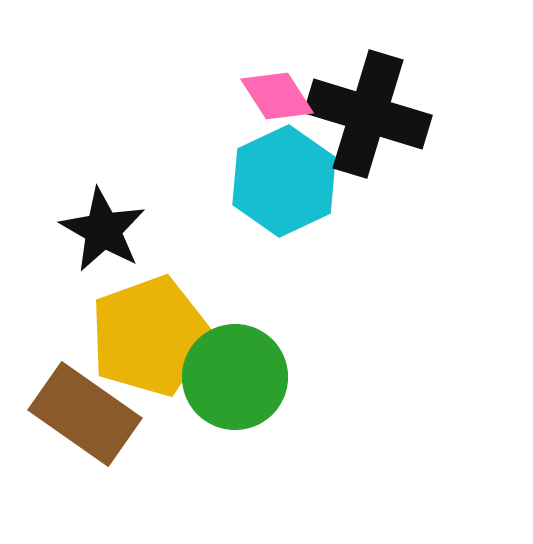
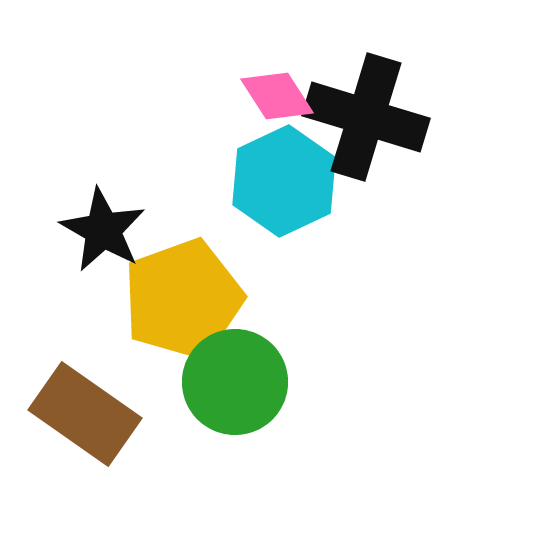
black cross: moved 2 px left, 3 px down
yellow pentagon: moved 33 px right, 37 px up
green circle: moved 5 px down
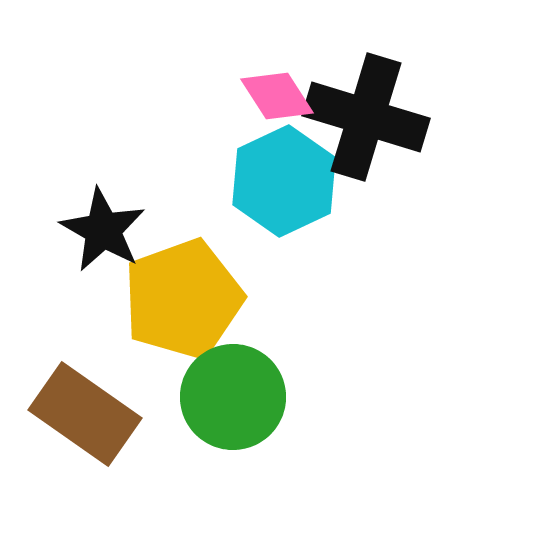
green circle: moved 2 px left, 15 px down
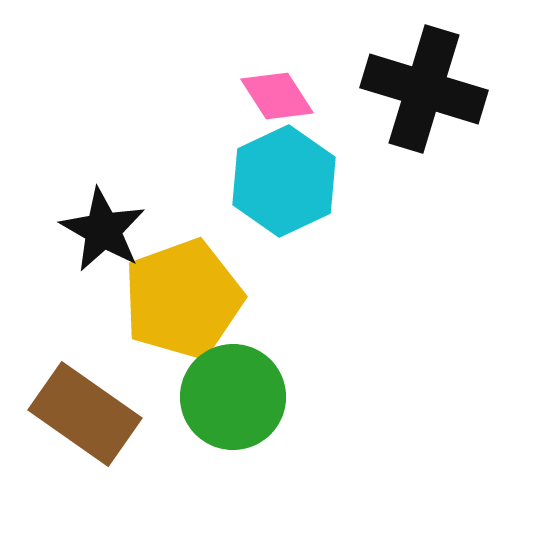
black cross: moved 58 px right, 28 px up
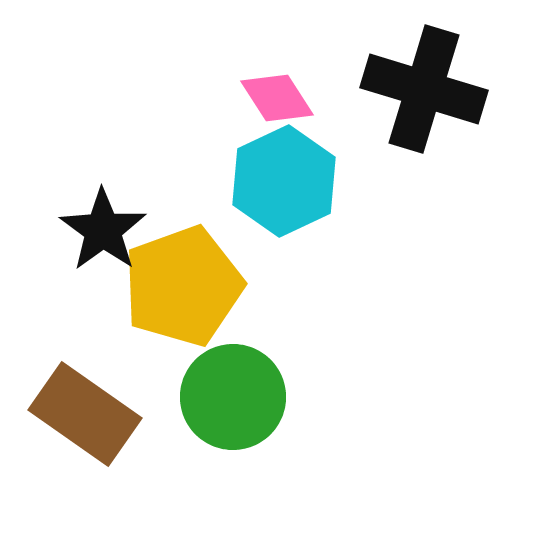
pink diamond: moved 2 px down
black star: rotated 6 degrees clockwise
yellow pentagon: moved 13 px up
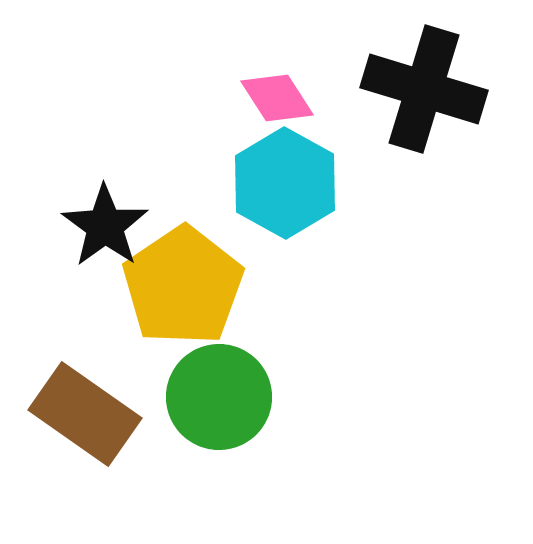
cyan hexagon: moved 1 px right, 2 px down; rotated 6 degrees counterclockwise
black star: moved 2 px right, 4 px up
yellow pentagon: rotated 14 degrees counterclockwise
green circle: moved 14 px left
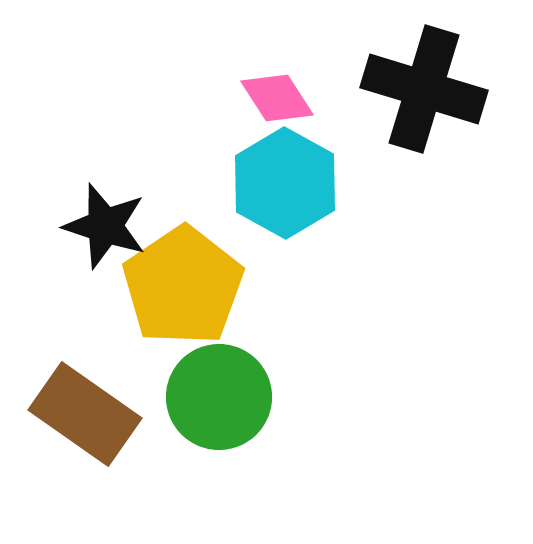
black star: rotated 18 degrees counterclockwise
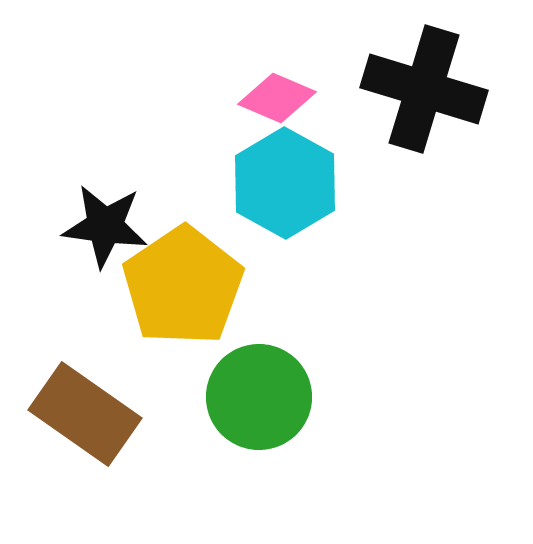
pink diamond: rotated 34 degrees counterclockwise
black star: rotated 10 degrees counterclockwise
green circle: moved 40 px right
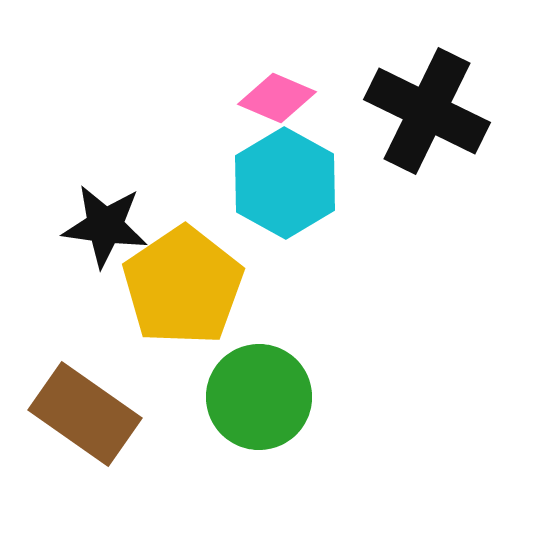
black cross: moved 3 px right, 22 px down; rotated 9 degrees clockwise
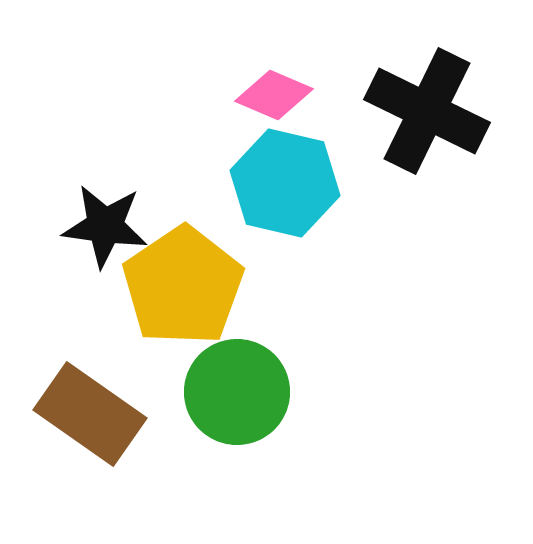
pink diamond: moved 3 px left, 3 px up
cyan hexagon: rotated 16 degrees counterclockwise
green circle: moved 22 px left, 5 px up
brown rectangle: moved 5 px right
